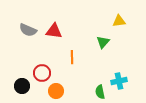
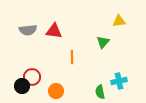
gray semicircle: rotated 30 degrees counterclockwise
red circle: moved 10 px left, 4 px down
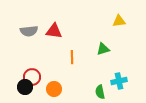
gray semicircle: moved 1 px right, 1 px down
green triangle: moved 7 px down; rotated 32 degrees clockwise
black circle: moved 3 px right, 1 px down
orange circle: moved 2 px left, 2 px up
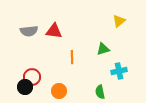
yellow triangle: rotated 32 degrees counterclockwise
cyan cross: moved 10 px up
orange circle: moved 5 px right, 2 px down
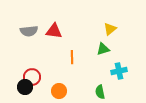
yellow triangle: moved 9 px left, 8 px down
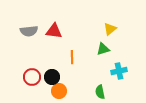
black circle: moved 27 px right, 10 px up
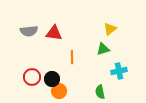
red triangle: moved 2 px down
black circle: moved 2 px down
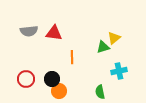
yellow triangle: moved 4 px right, 9 px down
green triangle: moved 2 px up
red circle: moved 6 px left, 2 px down
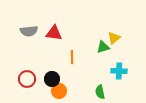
cyan cross: rotated 14 degrees clockwise
red circle: moved 1 px right
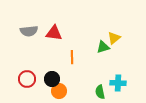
cyan cross: moved 1 px left, 12 px down
